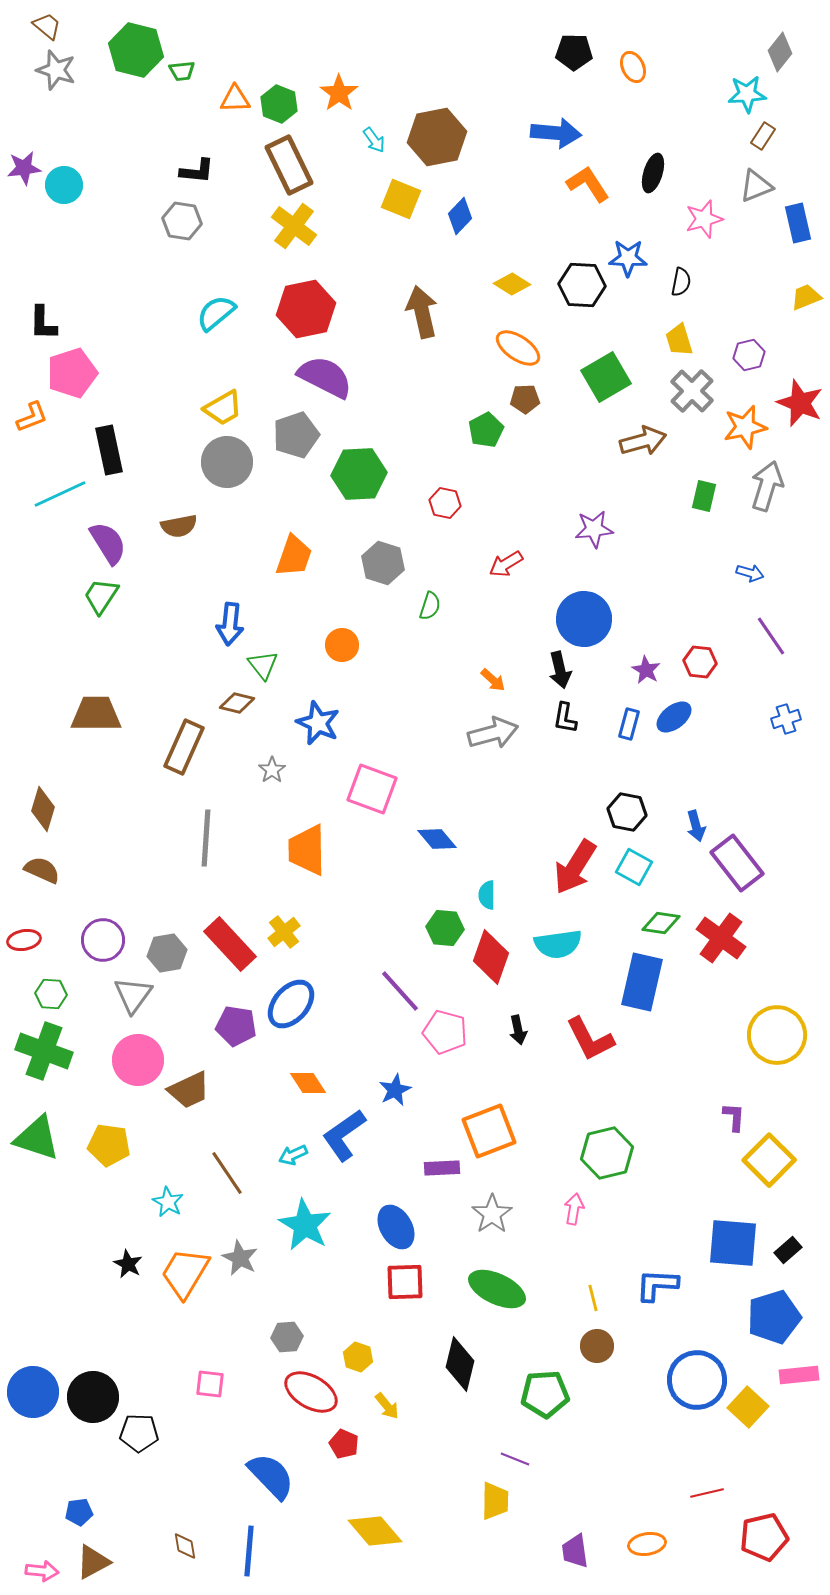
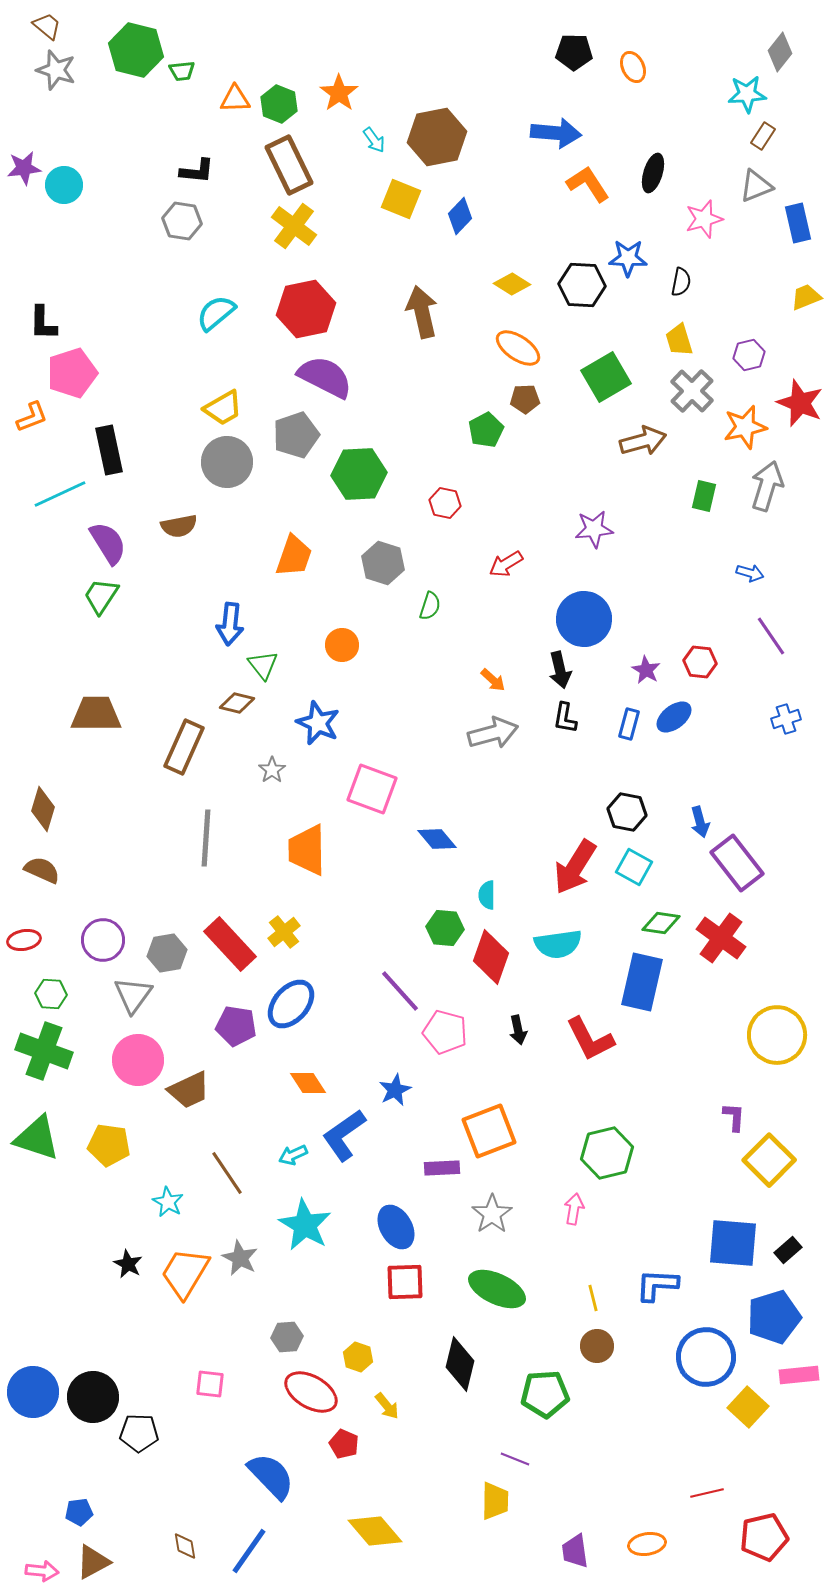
blue arrow at (696, 826): moved 4 px right, 4 px up
blue circle at (697, 1380): moved 9 px right, 23 px up
blue line at (249, 1551): rotated 30 degrees clockwise
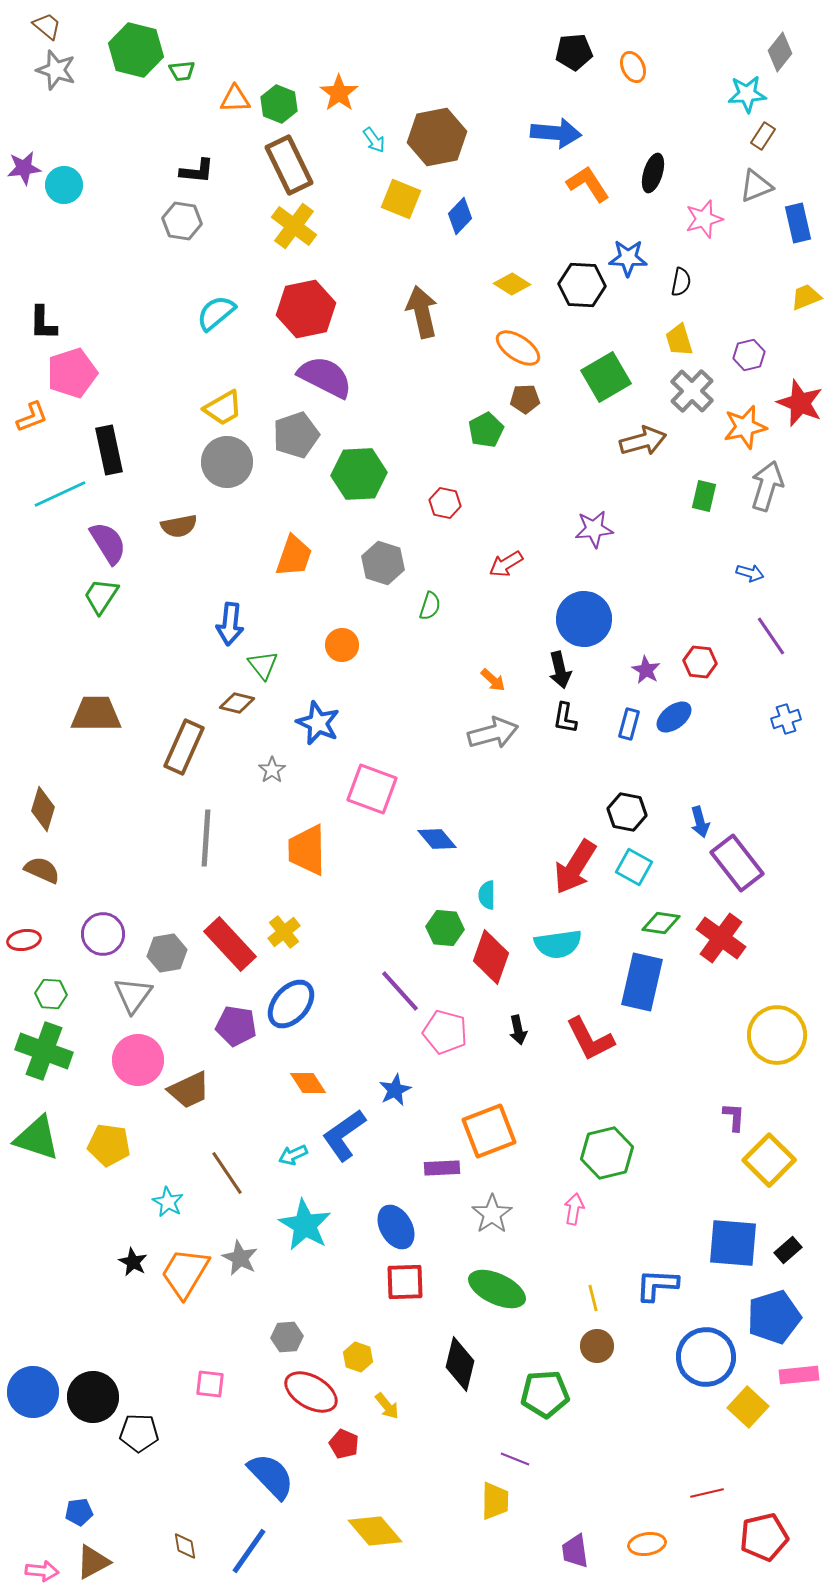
black pentagon at (574, 52): rotated 6 degrees counterclockwise
purple circle at (103, 940): moved 6 px up
black star at (128, 1264): moved 5 px right, 2 px up
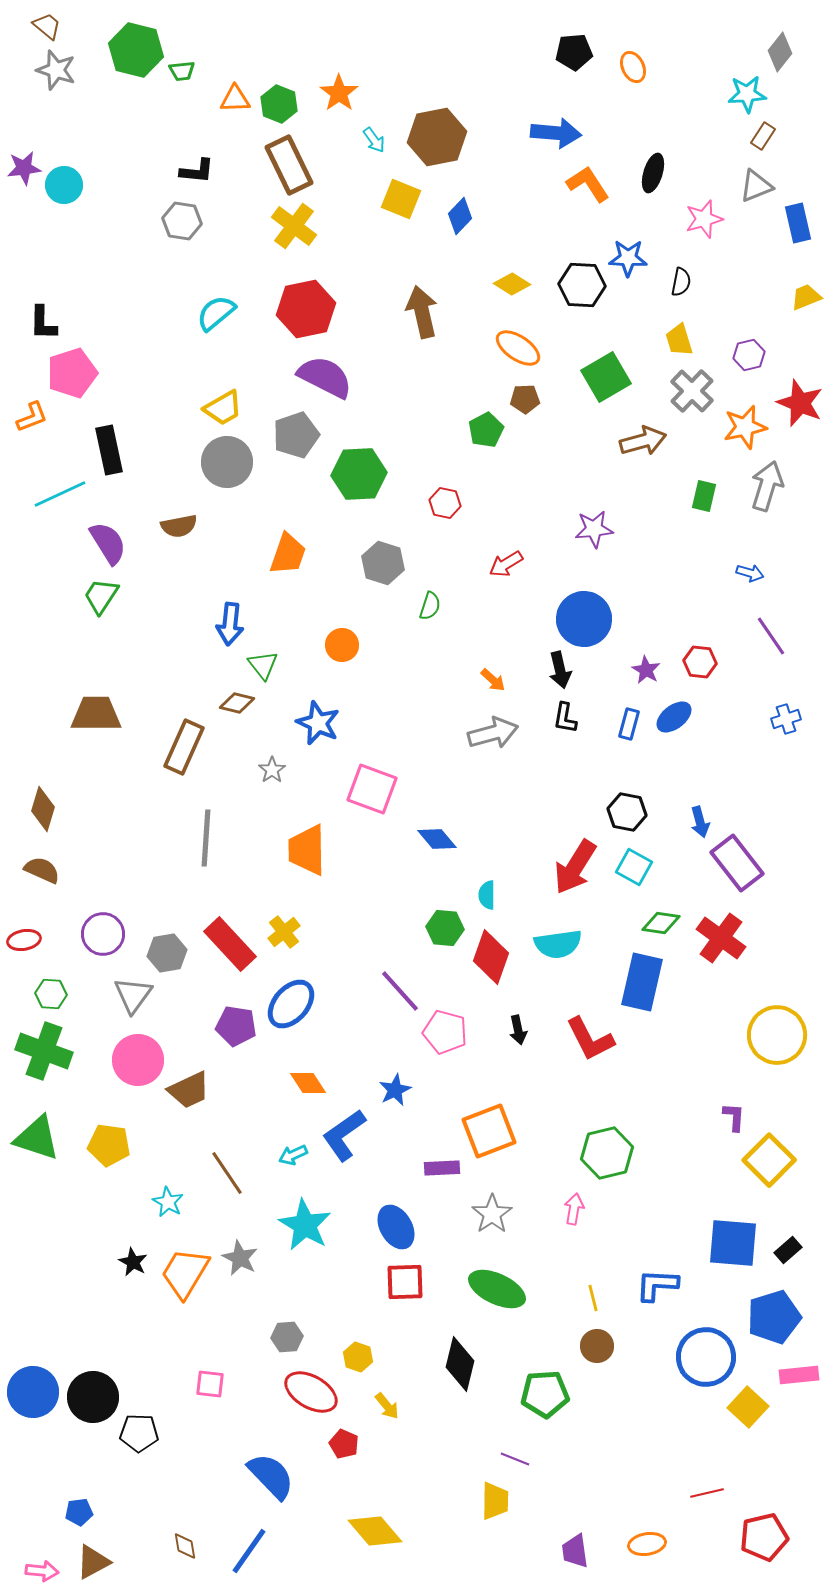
orange trapezoid at (294, 556): moved 6 px left, 2 px up
